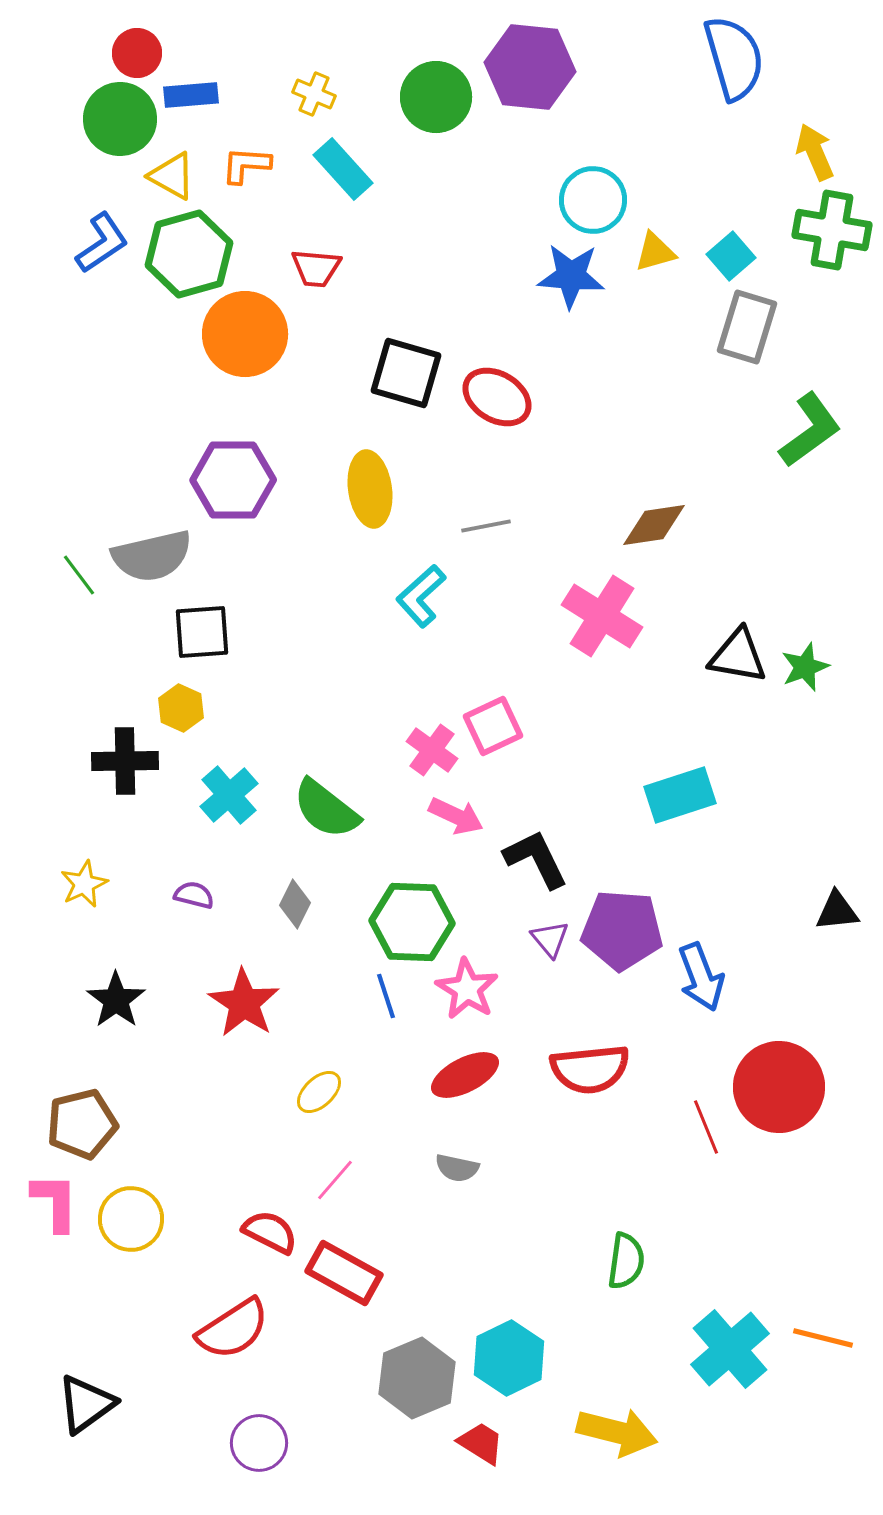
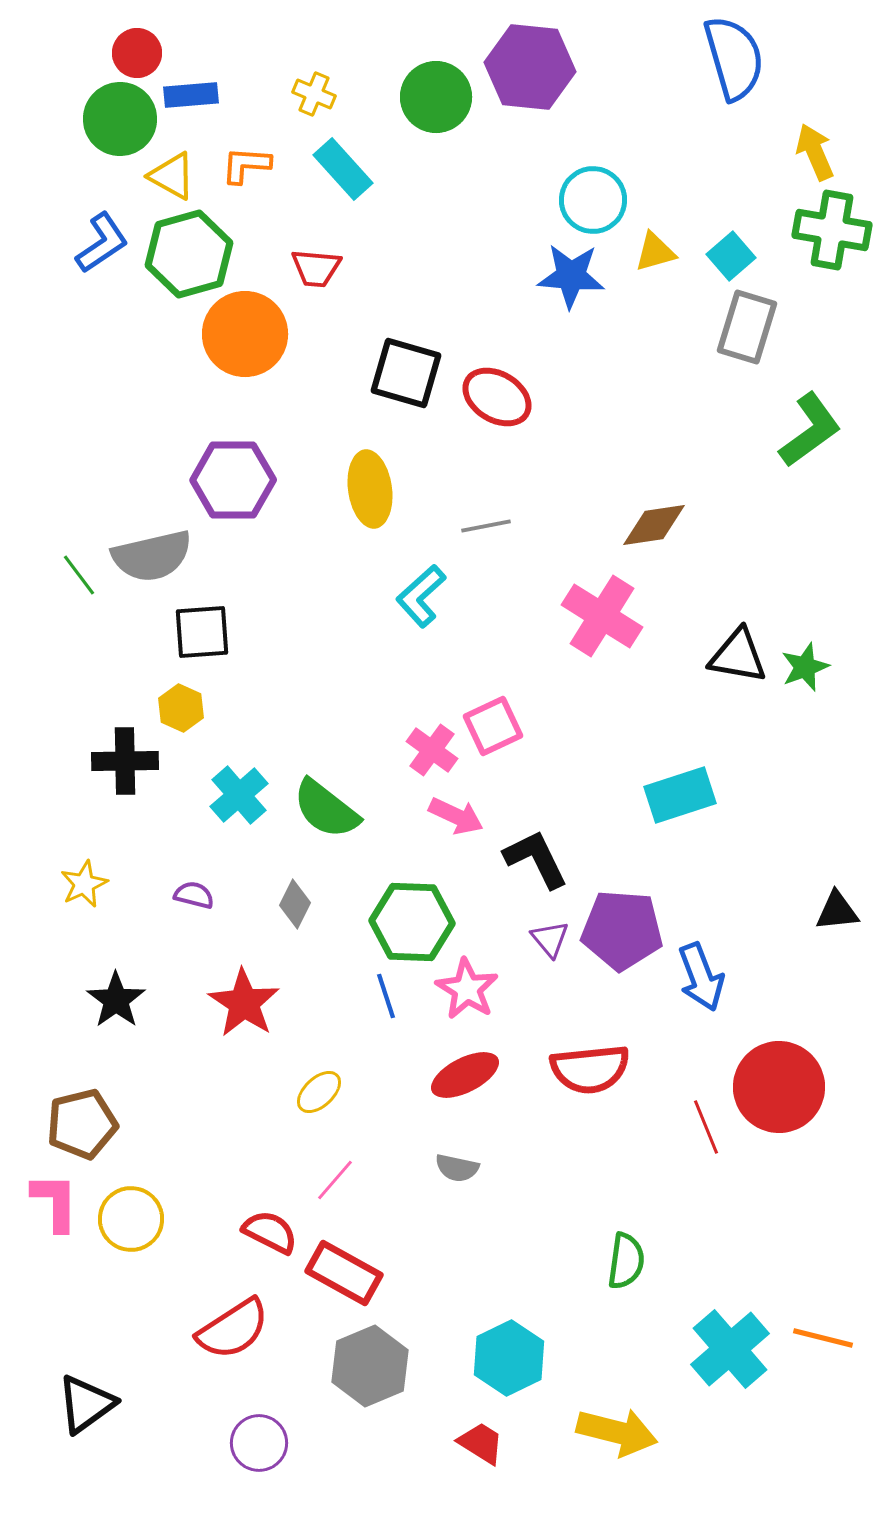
cyan cross at (229, 795): moved 10 px right
gray hexagon at (417, 1378): moved 47 px left, 12 px up
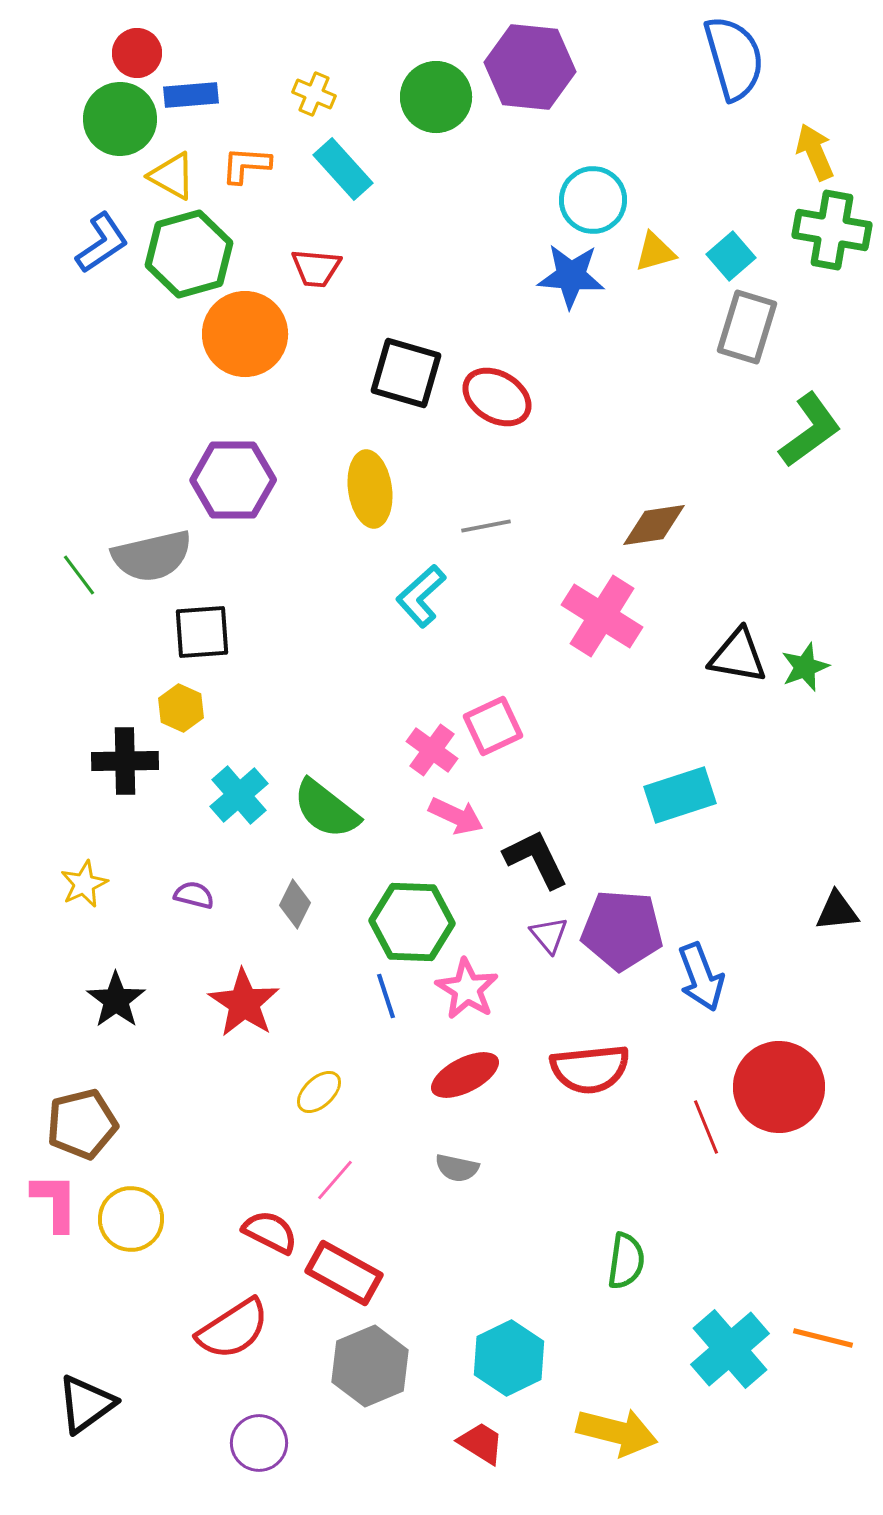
purple triangle at (550, 939): moved 1 px left, 4 px up
